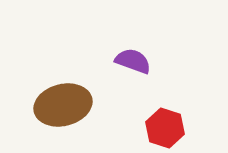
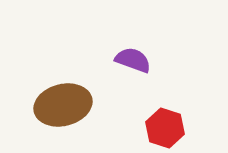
purple semicircle: moved 1 px up
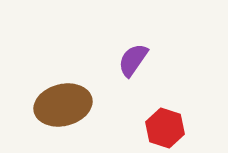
purple semicircle: rotated 75 degrees counterclockwise
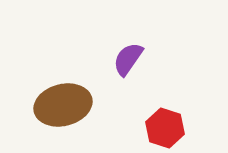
purple semicircle: moved 5 px left, 1 px up
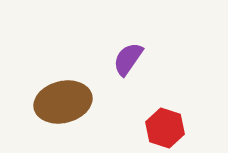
brown ellipse: moved 3 px up
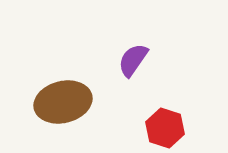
purple semicircle: moved 5 px right, 1 px down
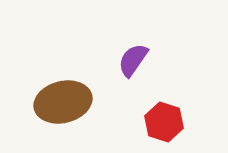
red hexagon: moved 1 px left, 6 px up
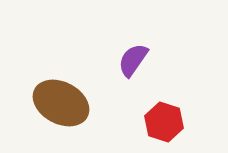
brown ellipse: moved 2 px left, 1 px down; rotated 42 degrees clockwise
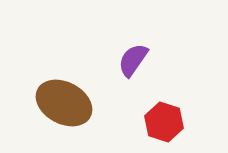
brown ellipse: moved 3 px right
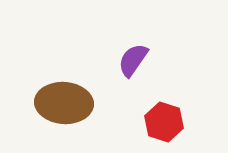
brown ellipse: rotated 24 degrees counterclockwise
